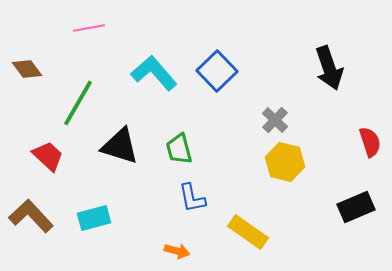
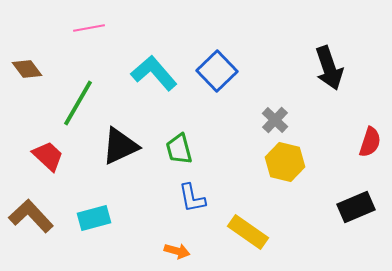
red semicircle: rotated 36 degrees clockwise
black triangle: rotated 42 degrees counterclockwise
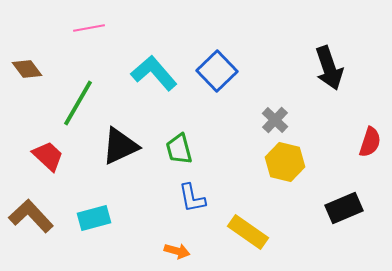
black rectangle: moved 12 px left, 1 px down
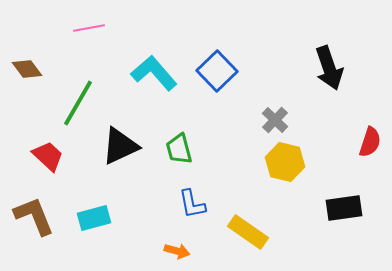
blue L-shape: moved 6 px down
black rectangle: rotated 15 degrees clockwise
brown L-shape: moved 3 px right; rotated 21 degrees clockwise
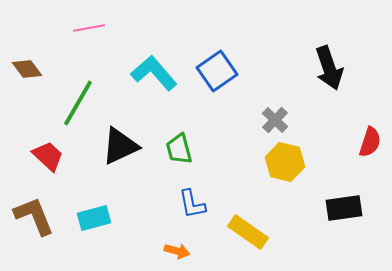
blue square: rotated 9 degrees clockwise
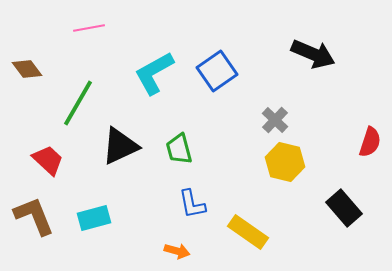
black arrow: moved 16 px left, 14 px up; rotated 48 degrees counterclockwise
cyan L-shape: rotated 78 degrees counterclockwise
red trapezoid: moved 4 px down
black rectangle: rotated 57 degrees clockwise
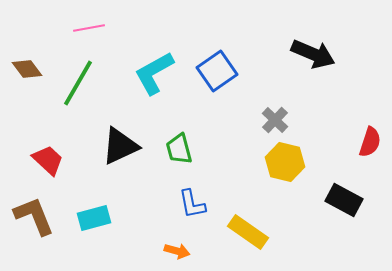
green line: moved 20 px up
black rectangle: moved 8 px up; rotated 21 degrees counterclockwise
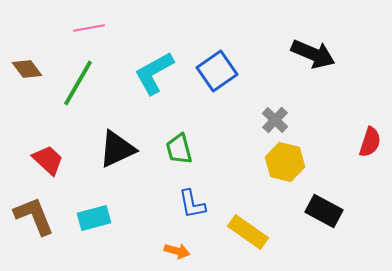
black triangle: moved 3 px left, 3 px down
black rectangle: moved 20 px left, 11 px down
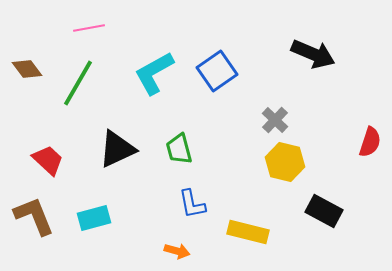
yellow rectangle: rotated 21 degrees counterclockwise
